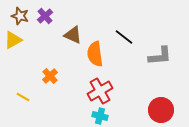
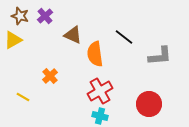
red circle: moved 12 px left, 6 px up
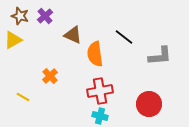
red cross: rotated 20 degrees clockwise
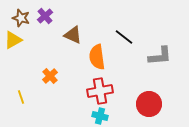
brown star: moved 1 px right, 2 px down
orange semicircle: moved 2 px right, 3 px down
yellow line: moved 2 px left; rotated 40 degrees clockwise
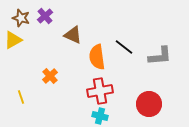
black line: moved 10 px down
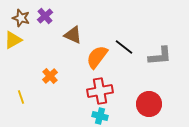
orange semicircle: rotated 45 degrees clockwise
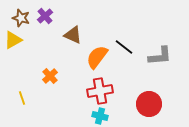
yellow line: moved 1 px right, 1 px down
